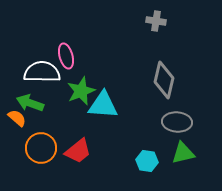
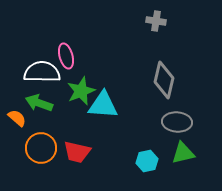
green arrow: moved 9 px right
red trapezoid: moved 1 px left, 1 px down; rotated 52 degrees clockwise
cyan hexagon: rotated 20 degrees counterclockwise
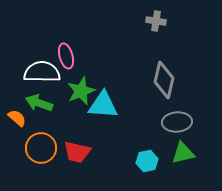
gray ellipse: rotated 8 degrees counterclockwise
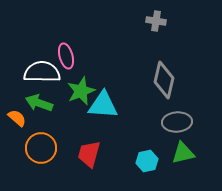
red trapezoid: moved 12 px right, 2 px down; rotated 92 degrees clockwise
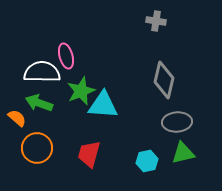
orange circle: moved 4 px left
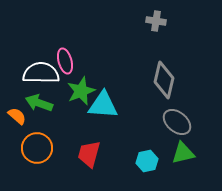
pink ellipse: moved 1 px left, 5 px down
white semicircle: moved 1 px left, 1 px down
orange semicircle: moved 2 px up
gray ellipse: rotated 44 degrees clockwise
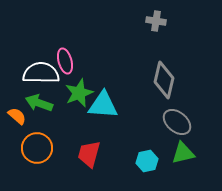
green star: moved 2 px left, 2 px down
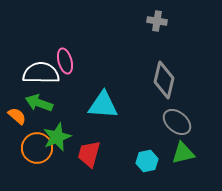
gray cross: moved 1 px right
green star: moved 22 px left, 44 px down
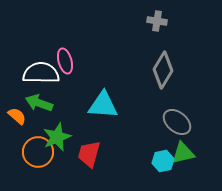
gray diamond: moved 1 px left, 10 px up; rotated 18 degrees clockwise
orange circle: moved 1 px right, 4 px down
cyan hexagon: moved 16 px right
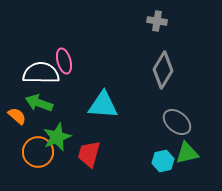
pink ellipse: moved 1 px left
green triangle: moved 4 px right
